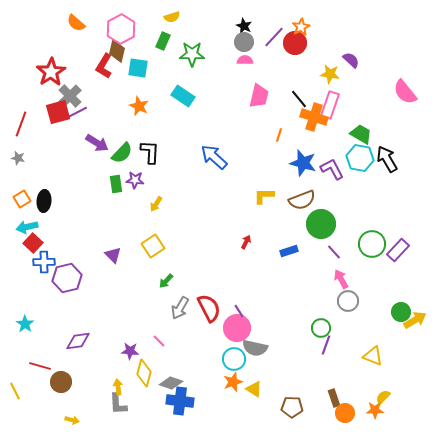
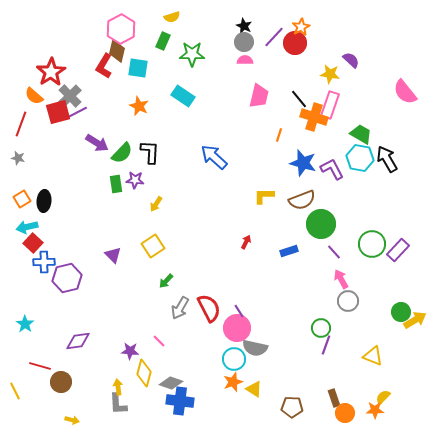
orange semicircle at (76, 23): moved 42 px left, 73 px down
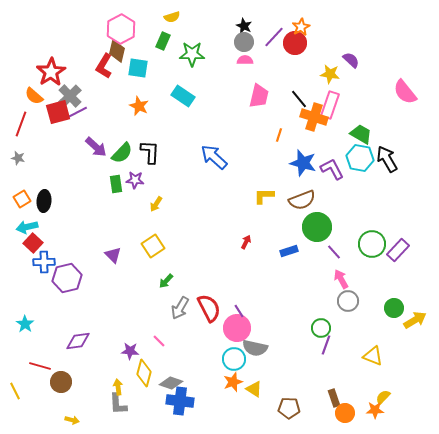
purple arrow at (97, 143): moved 1 px left, 4 px down; rotated 10 degrees clockwise
green circle at (321, 224): moved 4 px left, 3 px down
green circle at (401, 312): moved 7 px left, 4 px up
brown pentagon at (292, 407): moved 3 px left, 1 px down
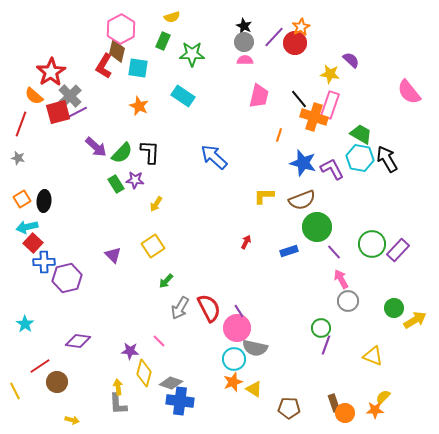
pink semicircle at (405, 92): moved 4 px right
green rectangle at (116, 184): rotated 24 degrees counterclockwise
purple diamond at (78, 341): rotated 15 degrees clockwise
red line at (40, 366): rotated 50 degrees counterclockwise
brown circle at (61, 382): moved 4 px left
brown rectangle at (334, 398): moved 5 px down
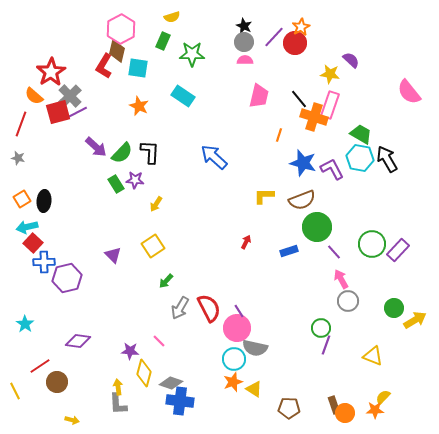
brown rectangle at (334, 403): moved 2 px down
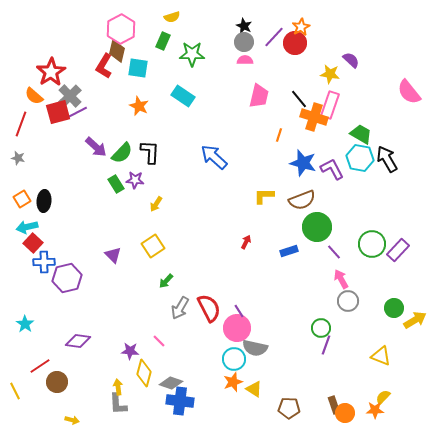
yellow triangle at (373, 356): moved 8 px right
